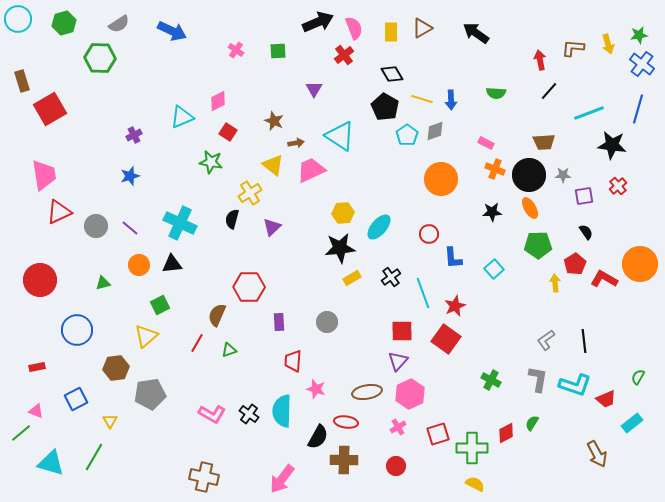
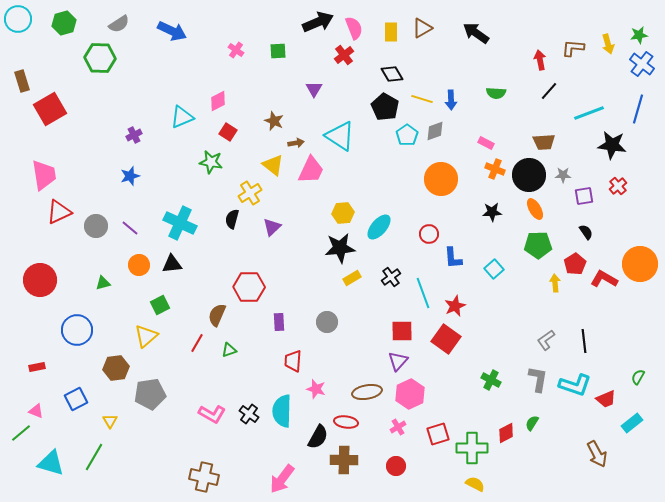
pink trapezoid at (311, 170): rotated 140 degrees clockwise
orange ellipse at (530, 208): moved 5 px right, 1 px down
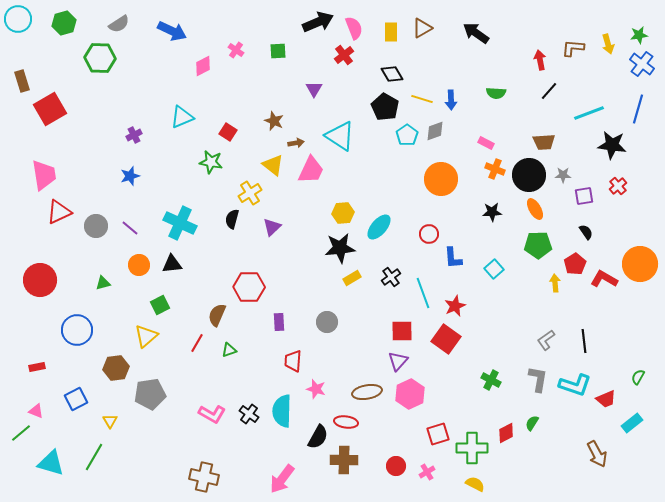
pink diamond at (218, 101): moved 15 px left, 35 px up
pink cross at (398, 427): moved 29 px right, 45 px down
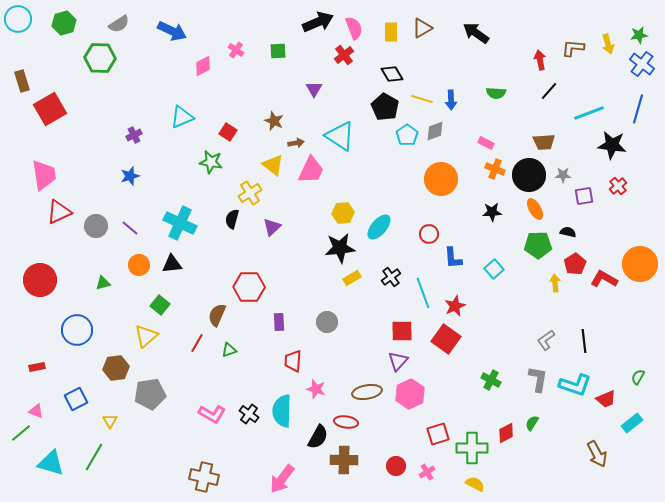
black semicircle at (586, 232): moved 18 px left; rotated 42 degrees counterclockwise
green square at (160, 305): rotated 24 degrees counterclockwise
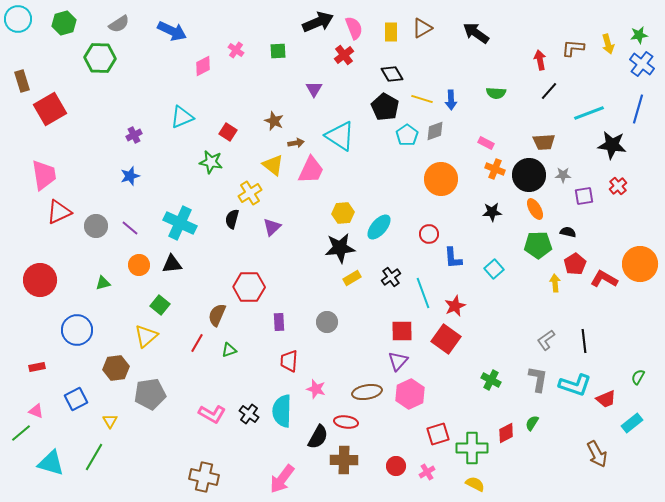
red trapezoid at (293, 361): moved 4 px left
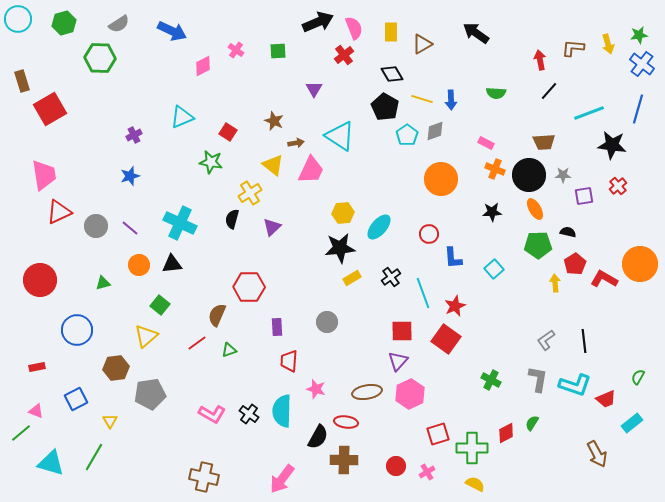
brown triangle at (422, 28): moved 16 px down
purple rectangle at (279, 322): moved 2 px left, 5 px down
red line at (197, 343): rotated 24 degrees clockwise
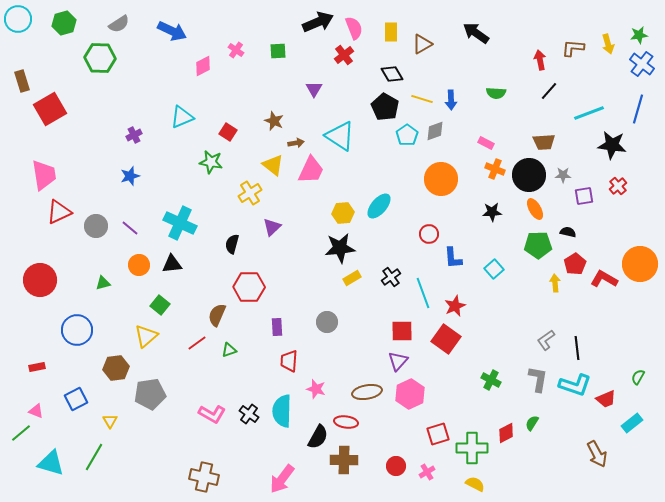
black semicircle at (232, 219): moved 25 px down
cyan ellipse at (379, 227): moved 21 px up
black line at (584, 341): moved 7 px left, 7 px down
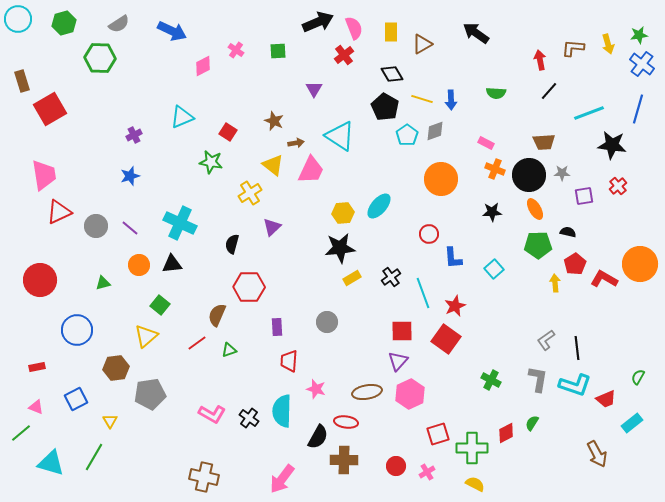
gray star at (563, 175): moved 1 px left, 2 px up
pink triangle at (36, 411): moved 4 px up
black cross at (249, 414): moved 4 px down
